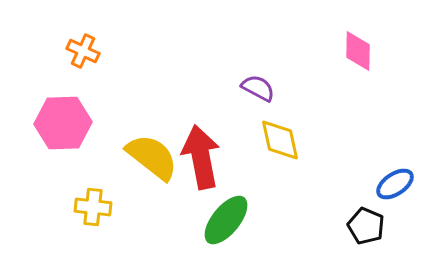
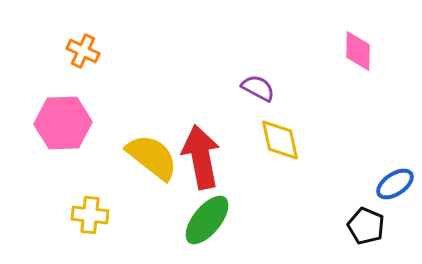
yellow cross: moved 3 px left, 8 px down
green ellipse: moved 19 px left
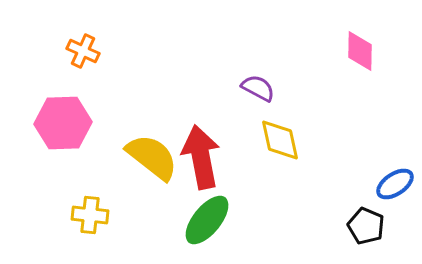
pink diamond: moved 2 px right
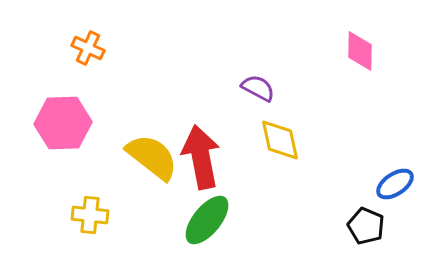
orange cross: moved 5 px right, 3 px up
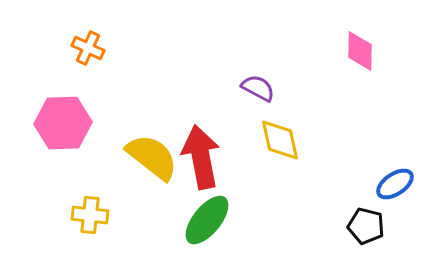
black pentagon: rotated 9 degrees counterclockwise
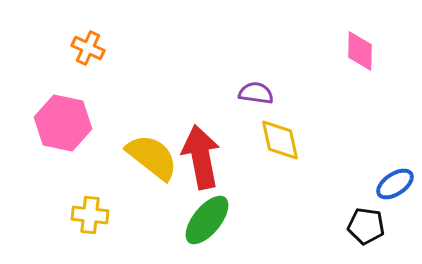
purple semicircle: moved 2 px left, 5 px down; rotated 20 degrees counterclockwise
pink hexagon: rotated 14 degrees clockwise
black pentagon: rotated 6 degrees counterclockwise
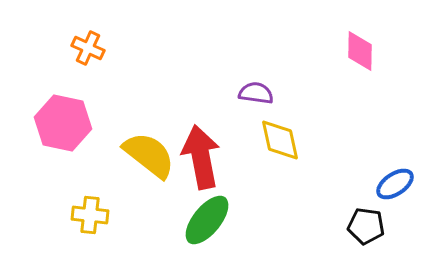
yellow semicircle: moved 3 px left, 2 px up
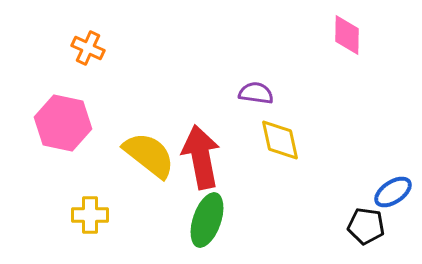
pink diamond: moved 13 px left, 16 px up
blue ellipse: moved 2 px left, 8 px down
yellow cross: rotated 6 degrees counterclockwise
green ellipse: rotated 20 degrees counterclockwise
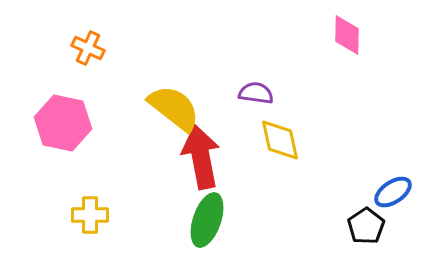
yellow semicircle: moved 25 px right, 47 px up
black pentagon: rotated 30 degrees clockwise
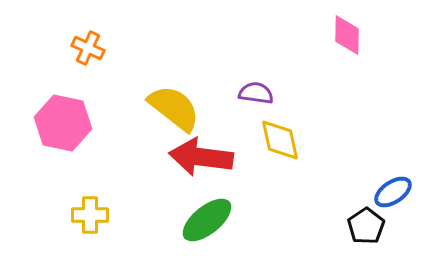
red arrow: rotated 72 degrees counterclockwise
green ellipse: rotated 32 degrees clockwise
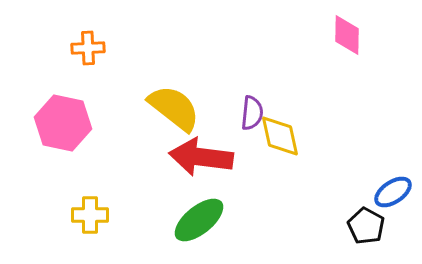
orange cross: rotated 28 degrees counterclockwise
purple semicircle: moved 4 px left, 20 px down; rotated 88 degrees clockwise
yellow diamond: moved 4 px up
green ellipse: moved 8 px left
black pentagon: rotated 9 degrees counterclockwise
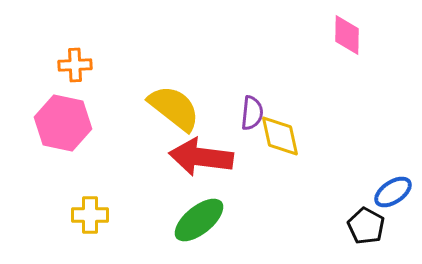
orange cross: moved 13 px left, 17 px down
